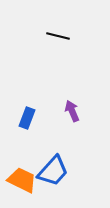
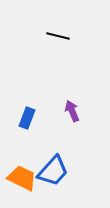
orange trapezoid: moved 2 px up
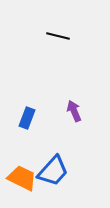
purple arrow: moved 2 px right
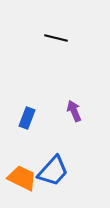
black line: moved 2 px left, 2 px down
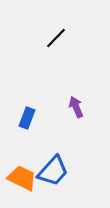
black line: rotated 60 degrees counterclockwise
purple arrow: moved 2 px right, 4 px up
